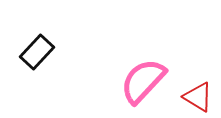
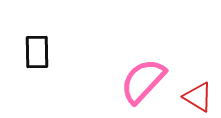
black rectangle: rotated 44 degrees counterclockwise
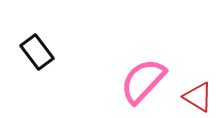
black rectangle: rotated 36 degrees counterclockwise
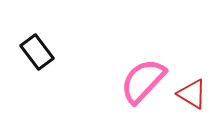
red triangle: moved 6 px left, 3 px up
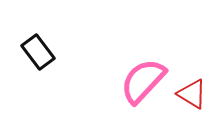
black rectangle: moved 1 px right
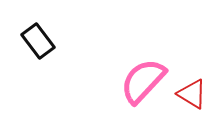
black rectangle: moved 11 px up
